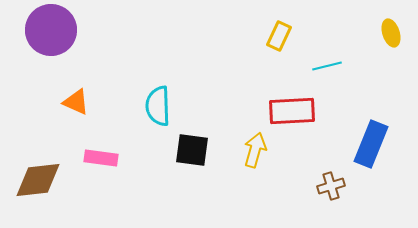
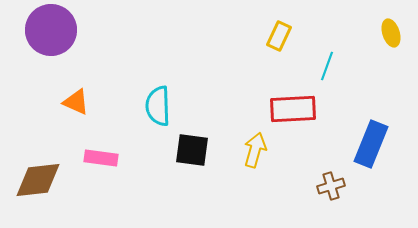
cyan line: rotated 56 degrees counterclockwise
red rectangle: moved 1 px right, 2 px up
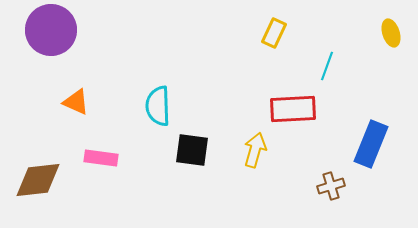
yellow rectangle: moved 5 px left, 3 px up
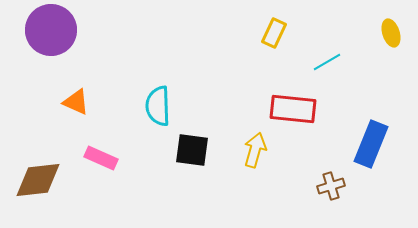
cyan line: moved 4 px up; rotated 40 degrees clockwise
red rectangle: rotated 9 degrees clockwise
pink rectangle: rotated 16 degrees clockwise
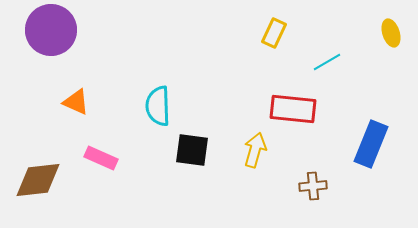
brown cross: moved 18 px left; rotated 12 degrees clockwise
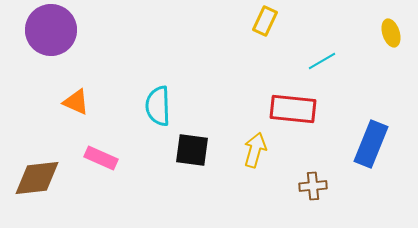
yellow rectangle: moved 9 px left, 12 px up
cyan line: moved 5 px left, 1 px up
brown diamond: moved 1 px left, 2 px up
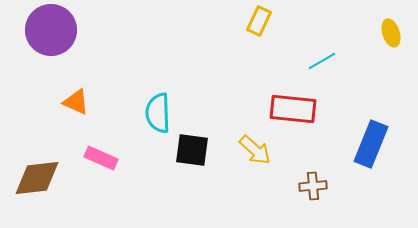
yellow rectangle: moved 6 px left
cyan semicircle: moved 7 px down
yellow arrow: rotated 116 degrees clockwise
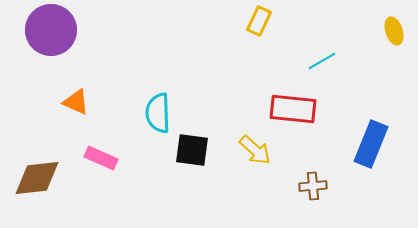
yellow ellipse: moved 3 px right, 2 px up
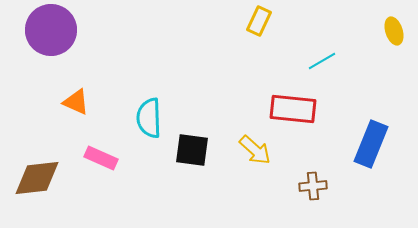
cyan semicircle: moved 9 px left, 5 px down
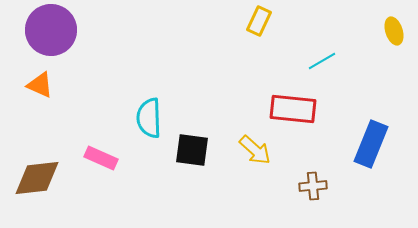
orange triangle: moved 36 px left, 17 px up
